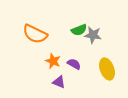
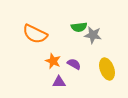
green semicircle: moved 3 px up; rotated 14 degrees clockwise
purple triangle: rotated 24 degrees counterclockwise
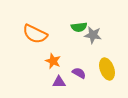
purple semicircle: moved 5 px right, 9 px down
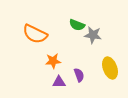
green semicircle: moved 2 px left, 2 px up; rotated 28 degrees clockwise
orange star: rotated 28 degrees counterclockwise
yellow ellipse: moved 3 px right, 1 px up
purple semicircle: moved 2 px down; rotated 40 degrees clockwise
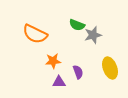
gray star: rotated 24 degrees counterclockwise
purple semicircle: moved 1 px left, 3 px up
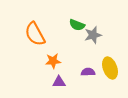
orange semicircle: rotated 35 degrees clockwise
purple semicircle: moved 10 px right; rotated 72 degrees counterclockwise
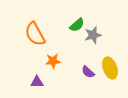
green semicircle: rotated 63 degrees counterclockwise
purple semicircle: rotated 136 degrees counterclockwise
purple triangle: moved 22 px left
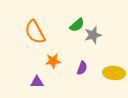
orange semicircle: moved 2 px up
yellow ellipse: moved 4 px right, 5 px down; rotated 65 degrees counterclockwise
purple semicircle: moved 6 px left, 4 px up; rotated 112 degrees counterclockwise
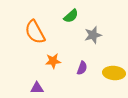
green semicircle: moved 6 px left, 9 px up
purple triangle: moved 6 px down
